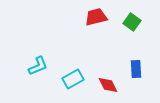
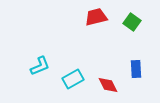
cyan L-shape: moved 2 px right
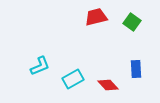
red diamond: rotated 15 degrees counterclockwise
